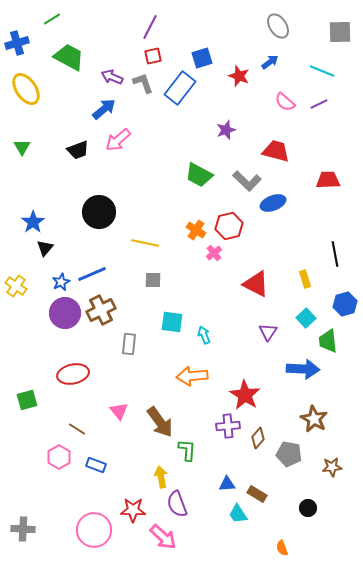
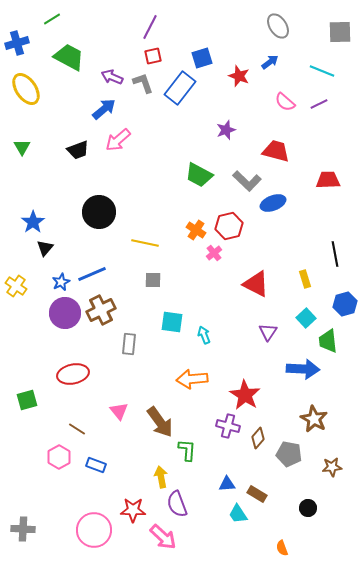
orange arrow at (192, 376): moved 3 px down
purple cross at (228, 426): rotated 20 degrees clockwise
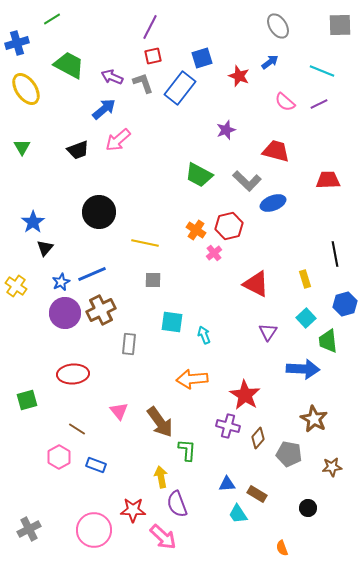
gray square at (340, 32): moved 7 px up
green trapezoid at (69, 57): moved 8 px down
red ellipse at (73, 374): rotated 8 degrees clockwise
gray cross at (23, 529): moved 6 px right; rotated 30 degrees counterclockwise
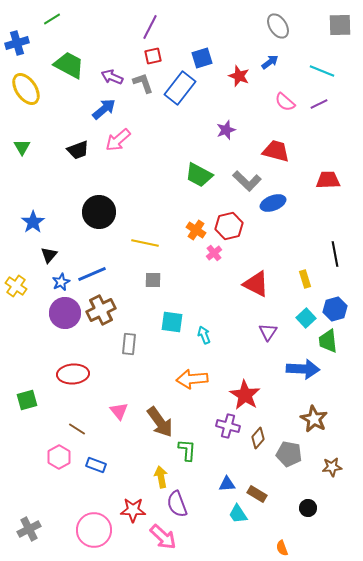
black triangle at (45, 248): moved 4 px right, 7 px down
blue hexagon at (345, 304): moved 10 px left, 5 px down
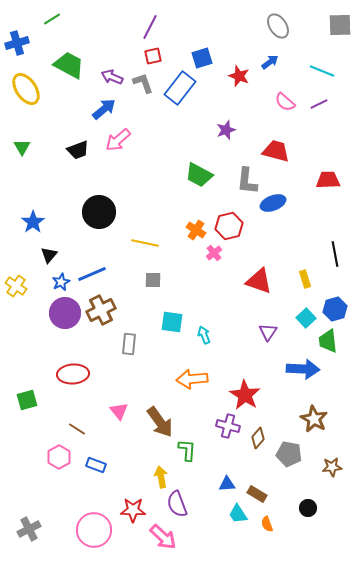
gray L-shape at (247, 181): rotated 52 degrees clockwise
red triangle at (256, 284): moved 3 px right, 3 px up; rotated 8 degrees counterclockwise
orange semicircle at (282, 548): moved 15 px left, 24 px up
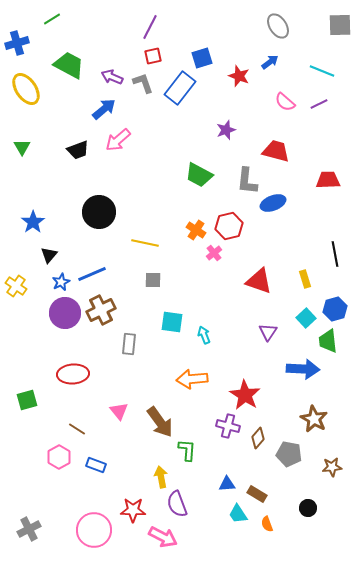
pink arrow at (163, 537): rotated 16 degrees counterclockwise
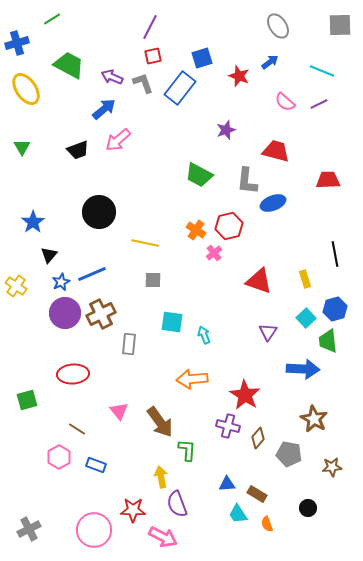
brown cross at (101, 310): moved 4 px down
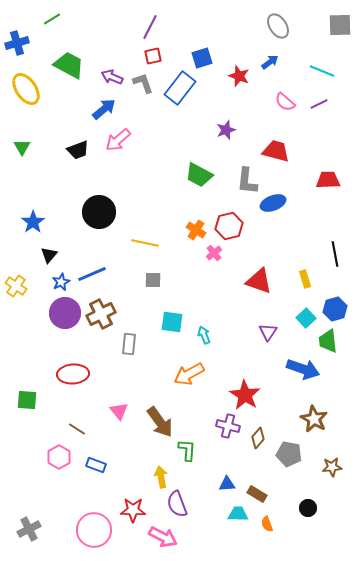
blue arrow at (303, 369): rotated 16 degrees clockwise
orange arrow at (192, 379): moved 3 px left, 5 px up; rotated 24 degrees counterclockwise
green square at (27, 400): rotated 20 degrees clockwise
cyan trapezoid at (238, 514): rotated 125 degrees clockwise
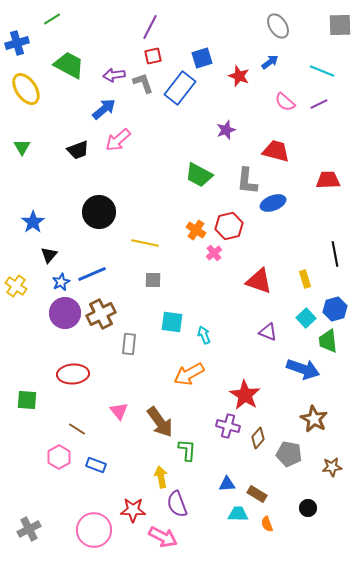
purple arrow at (112, 77): moved 2 px right, 2 px up; rotated 30 degrees counterclockwise
purple triangle at (268, 332): rotated 42 degrees counterclockwise
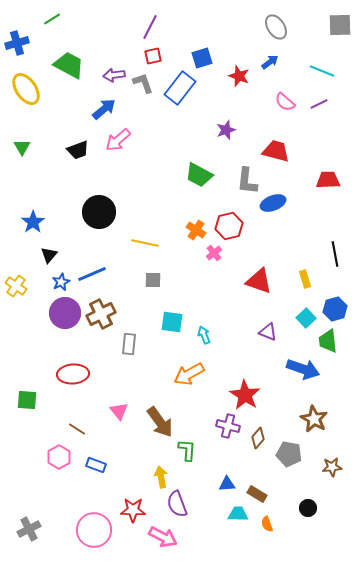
gray ellipse at (278, 26): moved 2 px left, 1 px down
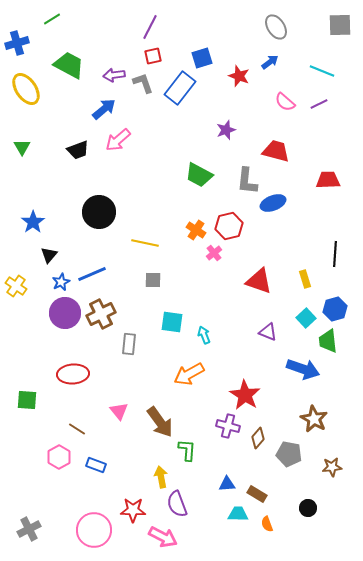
black line at (335, 254): rotated 15 degrees clockwise
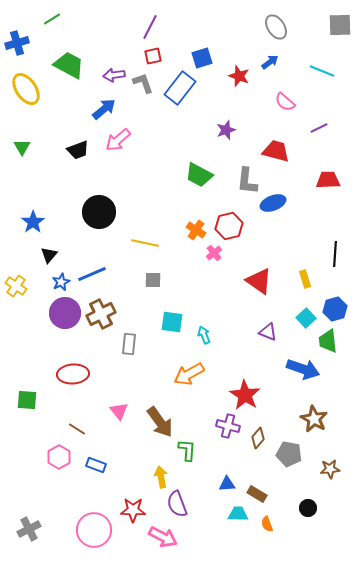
purple line at (319, 104): moved 24 px down
red triangle at (259, 281): rotated 16 degrees clockwise
brown star at (332, 467): moved 2 px left, 2 px down
